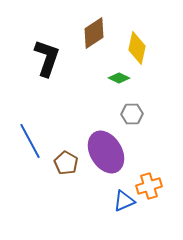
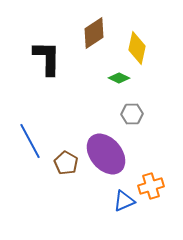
black L-shape: rotated 18 degrees counterclockwise
purple ellipse: moved 2 px down; rotated 9 degrees counterclockwise
orange cross: moved 2 px right
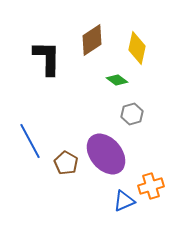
brown diamond: moved 2 px left, 7 px down
green diamond: moved 2 px left, 2 px down; rotated 10 degrees clockwise
gray hexagon: rotated 15 degrees counterclockwise
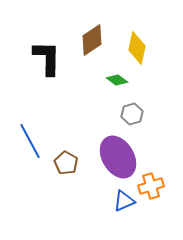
purple ellipse: moved 12 px right, 3 px down; rotated 9 degrees clockwise
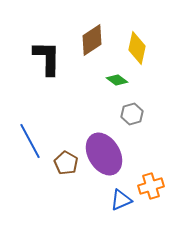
purple ellipse: moved 14 px left, 3 px up
blue triangle: moved 3 px left, 1 px up
